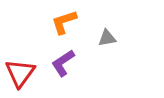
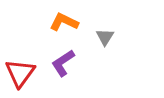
orange L-shape: rotated 44 degrees clockwise
gray triangle: moved 2 px left, 1 px up; rotated 48 degrees counterclockwise
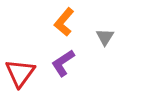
orange L-shape: rotated 76 degrees counterclockwise
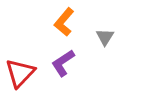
red triangle: rotated 8 degrees clockwise
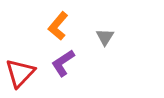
orange L-shape: moved 6 px left, 4 px down
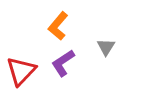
gray triangle: moved 1 px right, 10 px down
red triangle: moved 1 px right, 2 px up
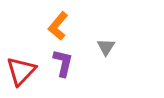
purple L-shape: rotated 136 degrees clockwise
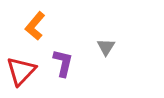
orange L-shape: moved 23 px left
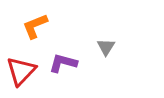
orange L-shape: rotated 28 degrees clockwise
purple L-shape: rotated 88 degrees counterclockwise
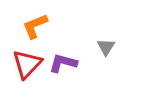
red triangle: moved 6 px right, 7 px up
